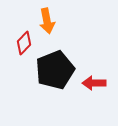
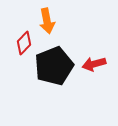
black pentagon: moved 1 px left, 4 px up
red arrow: moved 19 px up; rotated 15 degrees counterclockwise
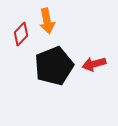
red diamond: moved 3 px left, 9 px up
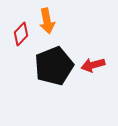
red arrow: moved 1 px left, 1 px down
